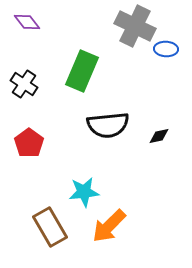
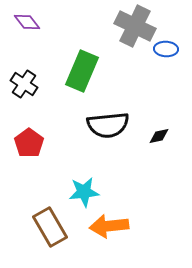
orange arrow: rotated 39 degrees clockwise
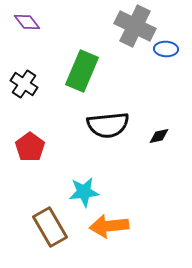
red pentagon: moved 1 px right, 4 px down
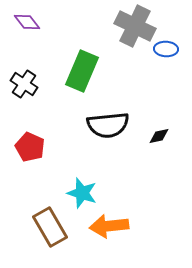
red pentagon: rotated 12 degrees counterclockwise
cyan star: moved 2 px left, 1 px down; rotated 24 degrees clockwise
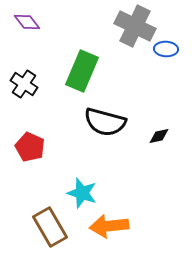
black semicircle: moved 3 px left, 3 px up; rotated 21 degrees clockwise
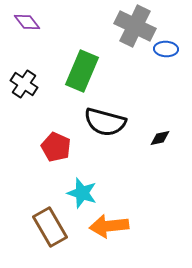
black diamond: moved 1 px right, 2 px down
red pentagon: moved 26 px right
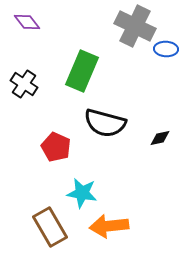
black semicircle: moved 1 px down
cyan star: rotated 8 degrees counterclockwise
